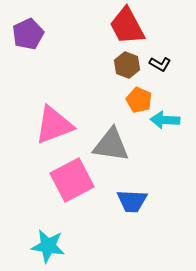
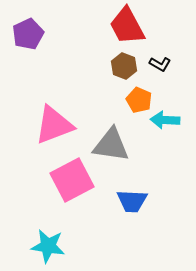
brown hexagon: moved 3 px left, 1 px down
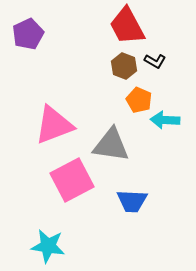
black L-shape: moved 5 px left, 3 px up
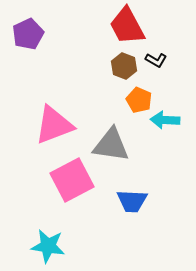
black L-shape: moved 1 px right, 1 px up
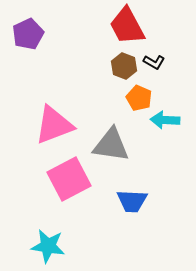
black L-shape: moved 2 px left, 2 px down
orange pentagon: moved 2 px up
pink square: moved 3 px left, 1 px up
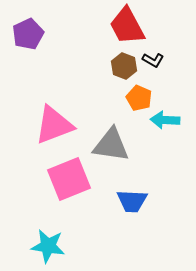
black L-shape: moved 1 px left, 2 px up
pink square: rotated 6 degrees clockwise
